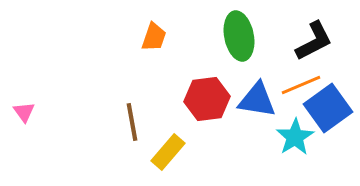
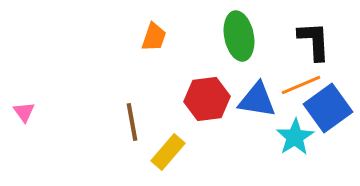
black L-shape: rotated 66 degrees counterclockwise
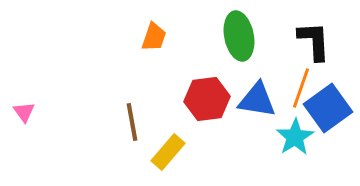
orange line: moved 3 px down; rotated 48 degrees counterclockwise
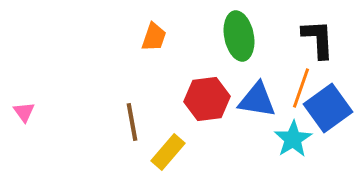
black L-shape: moved 4 px right, 2 px up
cyan star: moved 2 px left, 2 px down
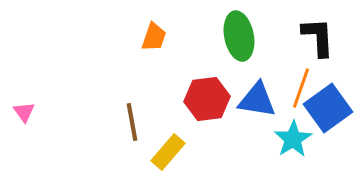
black L-shape: moved 2 px up
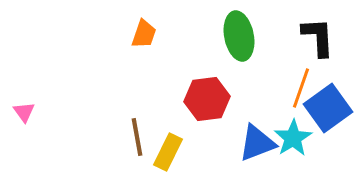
orange trapezoid: moved 10 px left, 3 px up
blue triangle: moved 43 px down; rotated 30 degrees counterclockwise
brown line: moved 5 px right, 15 px down
cyan star: moved 1 px up
yellow rectangle: rotated 15 degrees counterclockwise
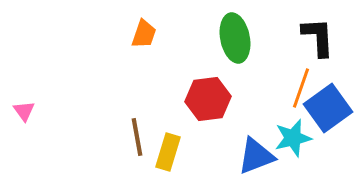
green ellipse: moved 4 px left, 2 px down
red hexagon: moved 1 px right
pink triangle: moved 1 px up
cyan star: rotated 18 degrees clockwise
blue triangle: moved 1 px left, 13 px down
yellow rectangle: rotated 9 degrees counterclockwise
